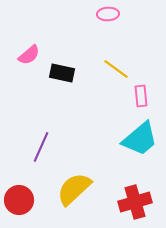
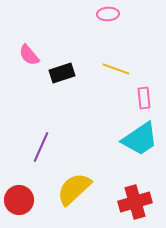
pink semicircle: rotated 90 degrees clockwise
yellow line: rotated 16 degrees counterclockwise
black rectangle: rotated 30 degrees counterclockwise
pink rectangle: moved 3 px right, 2 px down
cyan trapezoid: rotated 6 degrees clockwise
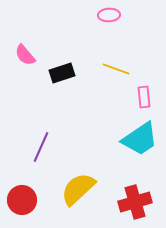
pink ellipse: moved 1 px right, 1 px down
pink semicircle: moved 4 px left
pink rectangle: moved 1 px up
yellow semicircle: moved 4 px right
red circle: moved 3 px right
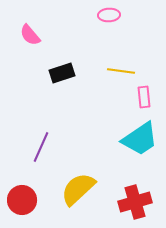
pink semicircle: moved 5 px right, 20 px up
yellow line: moved 5 px right, 2 px down; rotated 12 degrees counterclockwise
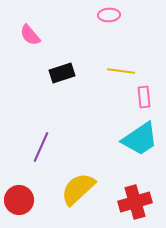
red circle: moved 3 px left
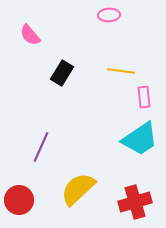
black rectangle: rotated 40 degrees counterclockwise
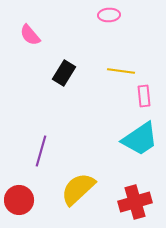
black rectangle: moved 2 px right
pink rectangle: moved 1 px up
purple line: moved 4 px down; rotated 8 degrees counterclockwise
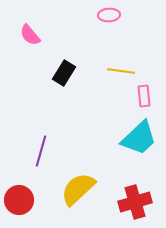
cyan trapezoid: moved 1 px left, 1 px up; rotated 9 degrees counterclockwise
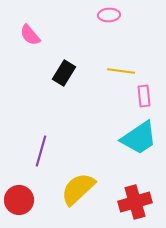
cyan trapezoid: rotated 9 degrees clockwise
